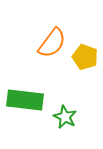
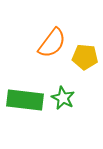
yellow pentagon: rotated 15 degrees counterclockwise
green star: moved 2 px left, 19 px up
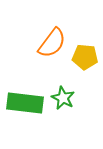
green rectangle: moved 3 px down
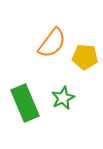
green star: rotated 20 degrees clockwise
green rectangle: rotated 60 degrees clockwise
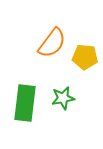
green star: rotated 15 degrees clockwise
green rectangle: rotated 30 degrees clockwise
